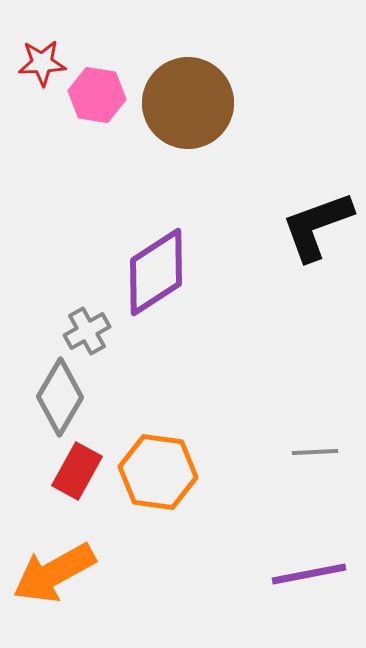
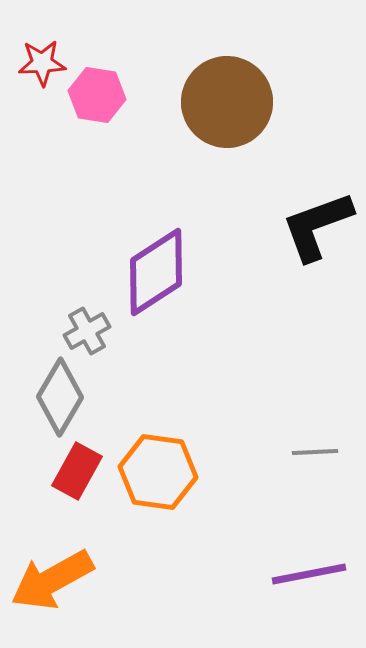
brown circle: moved 39 px right, 1 px up
orange arrow: moved 2 px left, 7 px down
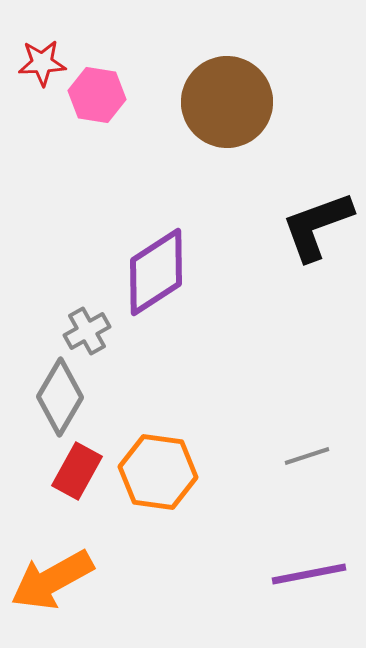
gray line: moved 8 px left, 4 px down; rotated 15 degrees counterclockwise
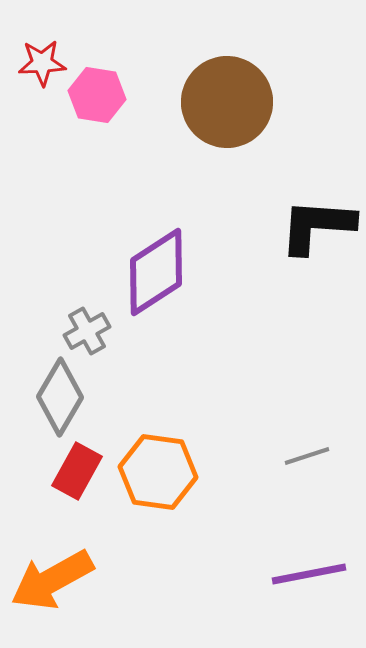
black L-shape: rotated 24 degrees clockwise
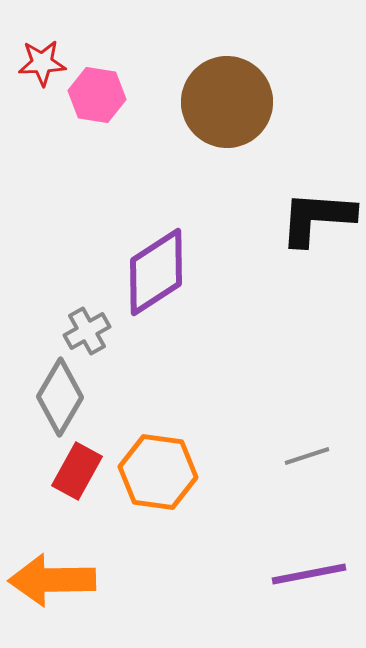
black L-shape: moved 8 px up
orange arrow: rotated 28 degrees clockwise
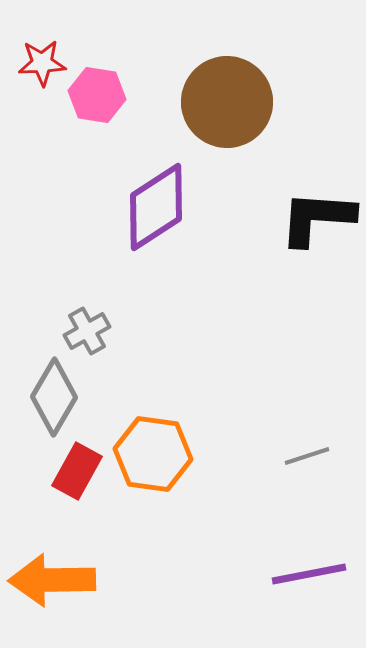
purple diamond: moved 65 px up
gray diamond: moved 6 px left
orange hexagon: moved 5 px left, 18 px up
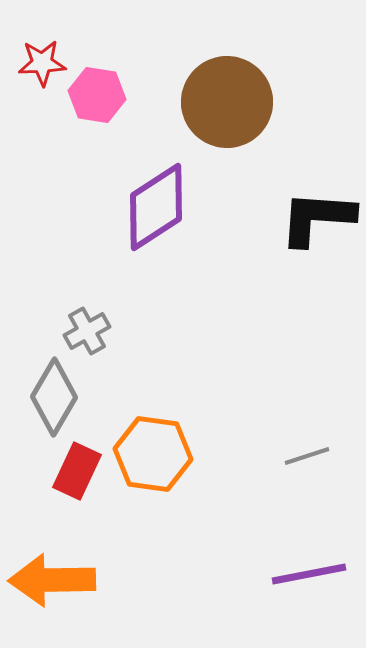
red rectangle: rotated 4 degrees counterclockwise
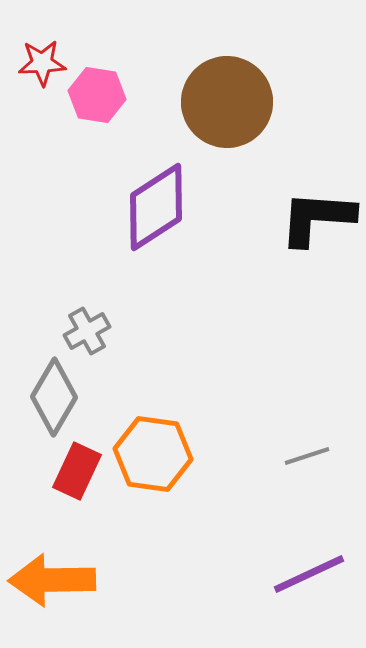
purple line: rotated 14 degrees counterclockwise
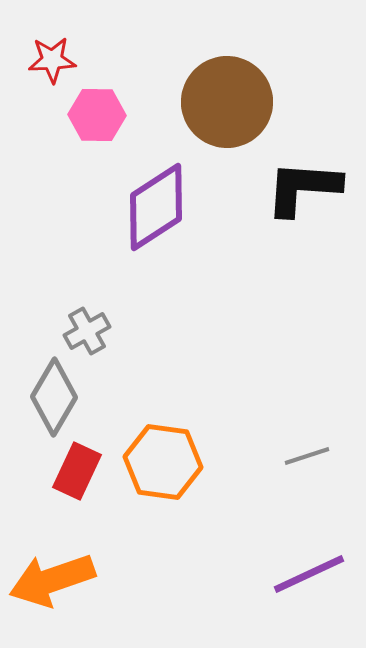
red star: moved 10 px right, 3 px up
pink hexagon: moved 20 px down; rotated 8 degrees counterclockwise
black L-shape: moved 14 px left, 30 px up
orange hexagon: moved 10 px right, 8 px down
orange arrow: rotated 18 degrees counterclockwise
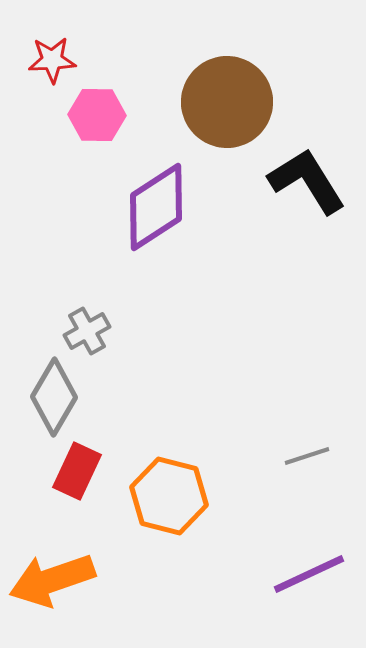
black L-shape: moved 4 px right, 7 px up; rotated 54 degrees clockwise
orange hexagon: moved 6 px right, 34 px down; rotated 6 degrees clockwise
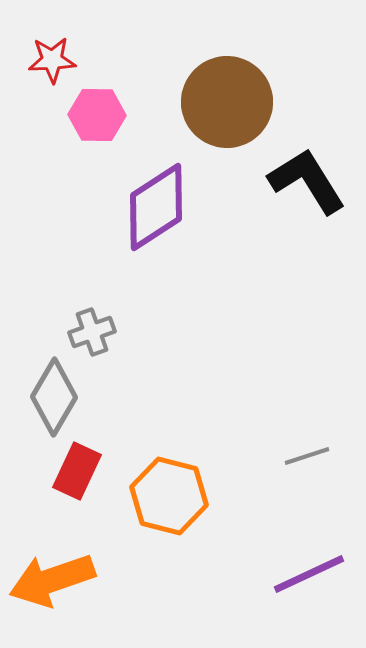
gray cross: moved 5 px right, 1 px down; rotated 9 degrees clockwise
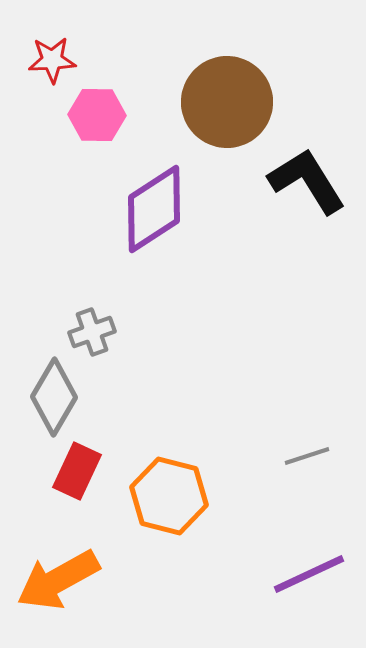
purple diamond: moved 2 px left, 2 px down
orange arrow: moved 6 px right; rotated 10 degrees counterclockwise
